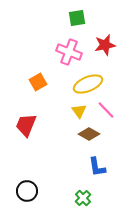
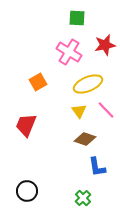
green square: rotated 12 degrees clockwise
pink cross: rotated 10 degrees clockwise
brown diamond: moved 4 px left, 5 px down; rotated 10 degrees counterclockwise
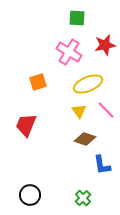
orange square: rotated 12 degrees clockwise
blue L-shape: moved 5 px right, 2 px up
black circle: moved 3 px right, 4 px down
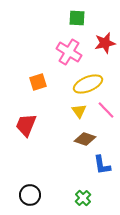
red star: moved 2 px up
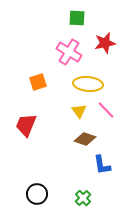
yellow ellipse: rotated 28 degrees clockwise
black circle: moved 7 px right, 1 px up
